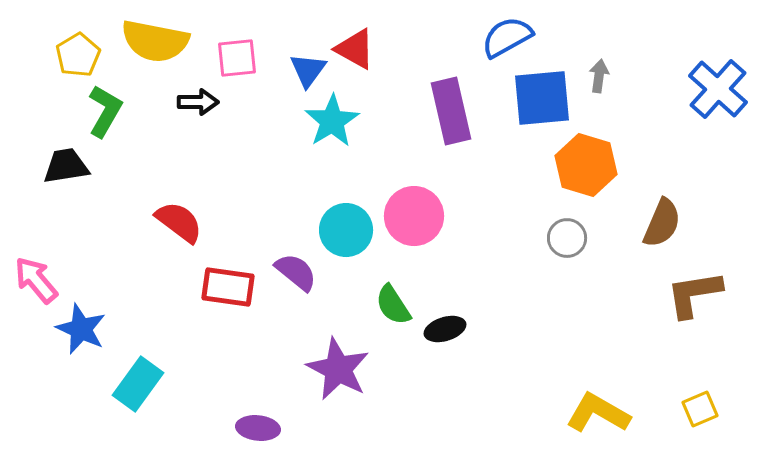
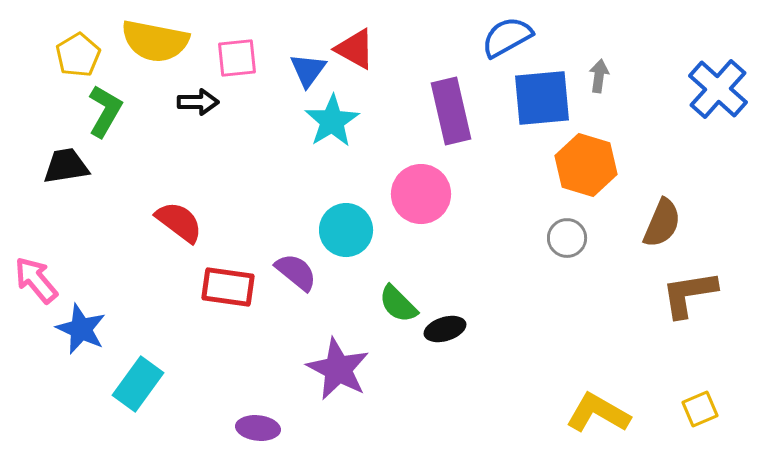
pink circle: moved 7 px right, 22 px up
brown L-shape: moved 5 px left
green semicircle: moved 5 px right, 1 px up; rotated 12 degrees counterclockwise
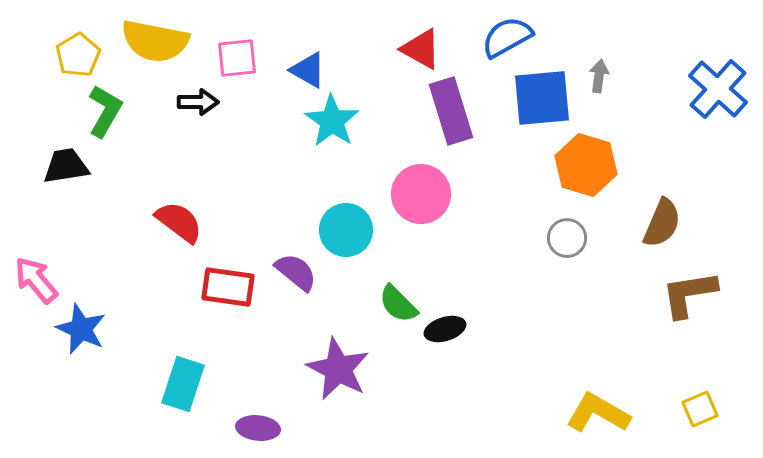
red triangle: moved 66 px right
blue triangle: rotated 36 degrees counterclockwise
purple rectangle: rotated 4 degrees counterclockwise
cyan star: rotated 6 degrees counterclockwise
cyan rectangle: moved 45 px right; rotated 18 degrees counterclockwise
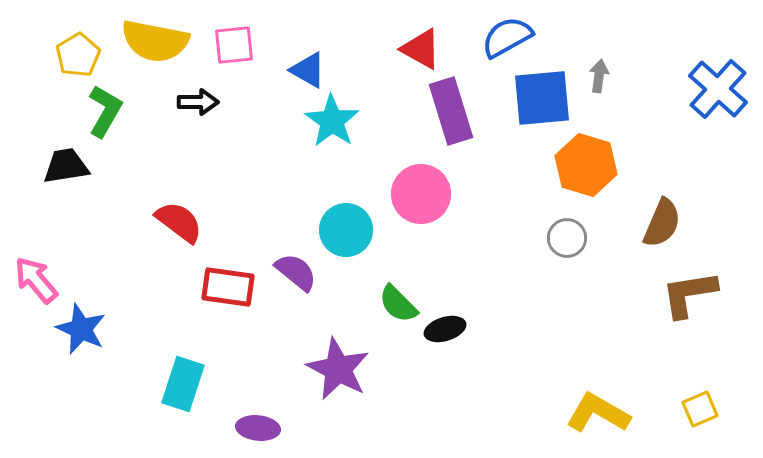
pink square: moved 3 px left, 13 px up
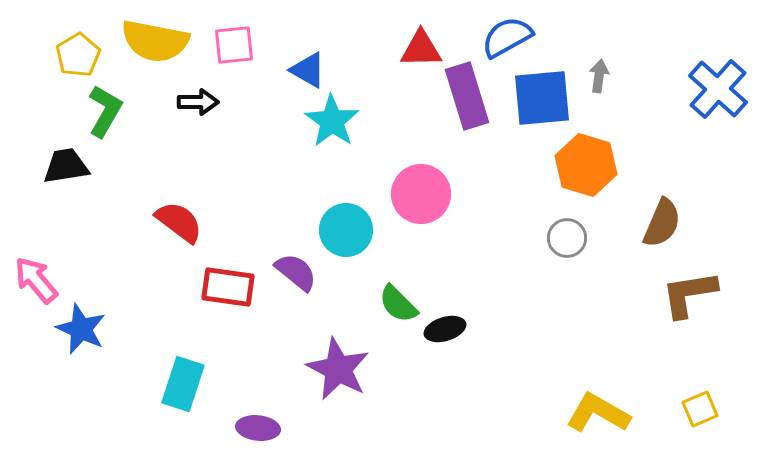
red triangle: rotated 30 degrees counterclockwise
purple rectangle: moved 16 px right, 15 px up
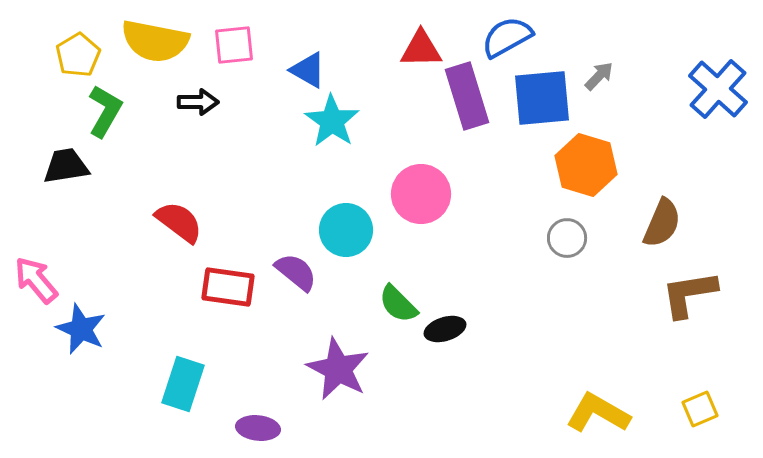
gray arrow: rotated 36 degrees clockwise
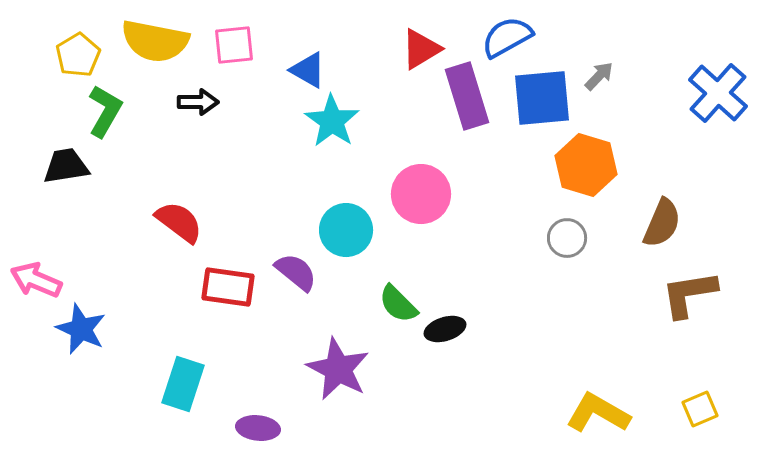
red triangle: rotated 30 degrees counterclockwise
blue cross: moved 4 px down
pink arrow: rotated 27 degrees counterclockwise
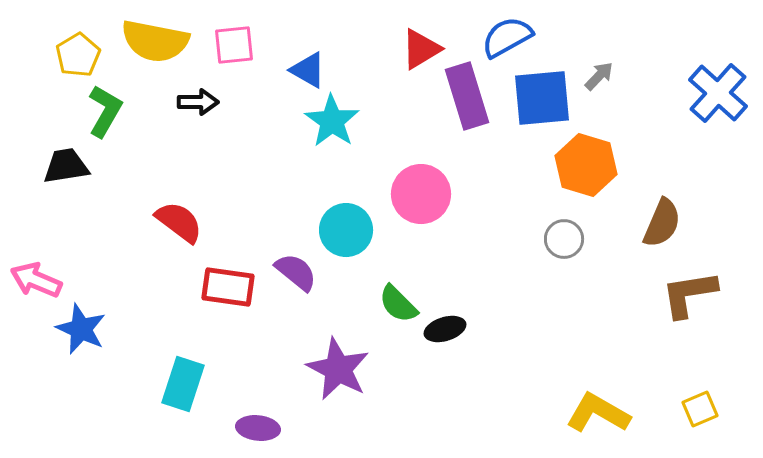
gray circle: moved 3 px left, 1 px down
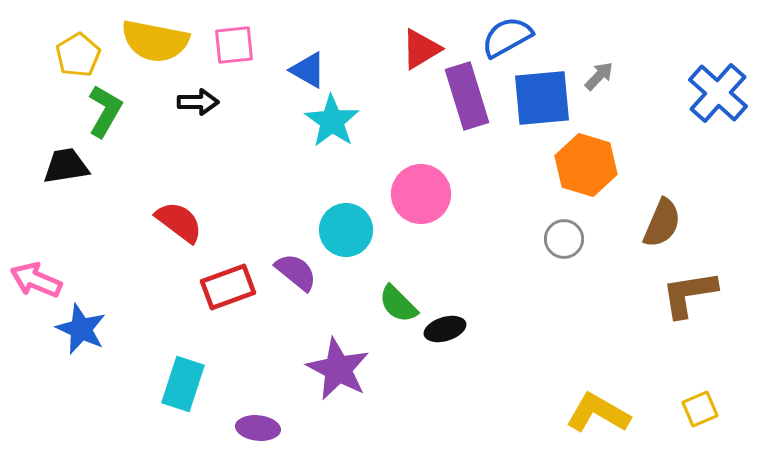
red rectangle: rotated 28 degrees counterclockwise
